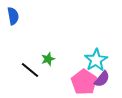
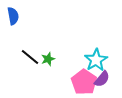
black line: moved 13 px up
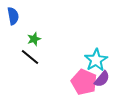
green star: moved 14 px left, 20 px up
pink pentagon: rotated 10 degrees counterclockwise
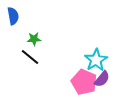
green star: rotated 16 degrees clockwise
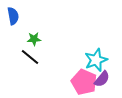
cyan star: rotated 10 degrees clockwise
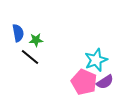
blue semicircle: moved 5 px right, 17 px down
green star: moved 2 px right, 1 px down
purple semicircle: moved 3 px right, 3 px down; rotated 18 degrees clockwise
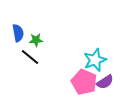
cyan star: moved 1 px left
